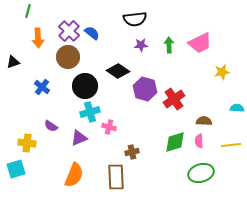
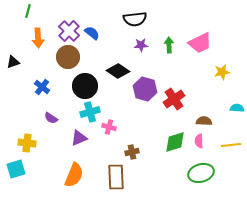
purple semicircle: moved 8 px up
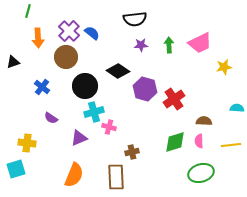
brown circle: moved 2 px left
yellow star: moved 2 px right, 5 px up
cyan cross: moved 4 px right
